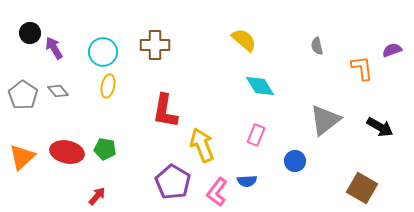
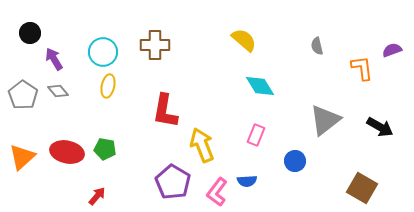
purple arrow: moved 11 px down
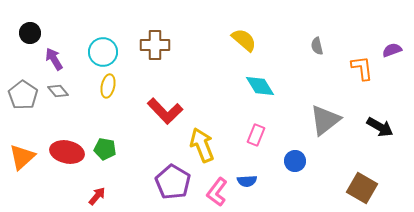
red L-shape: rotated 54 degrees counterclockwise
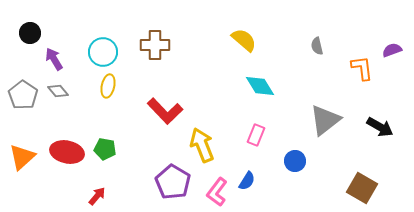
blue semicircle: rotated 54 degrees counterclockwise
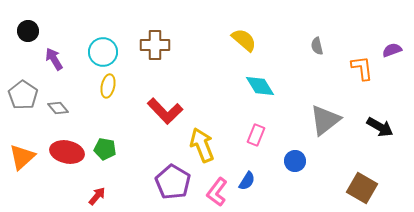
black circle: moved 2 px left, 2 px up
gray diamond: moved 17 px down
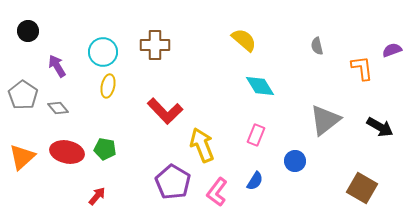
purple arrow: moved 3 px right, 7 px down
blue semicircle: moved 8 px right
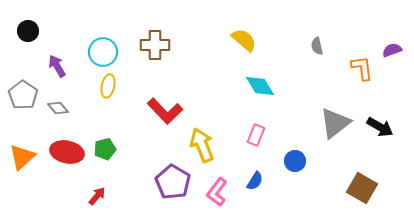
gray triangle: moved 10 px right, 3 px down
green pentagon: rotated 25 degrees counterclockwise
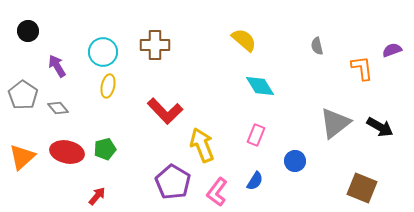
brown square: rotated 8 degrees counterclockwise
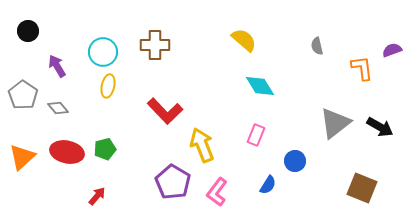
blue semicircle: moved 13 px right, 4 px down
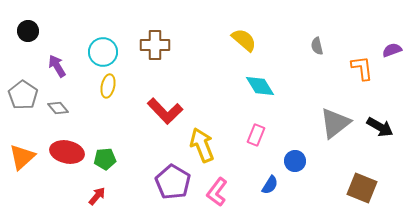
green pentagon: moved 10 px down; rotated 10 degrees clockwise
blue semicircle: moved 2 px right
